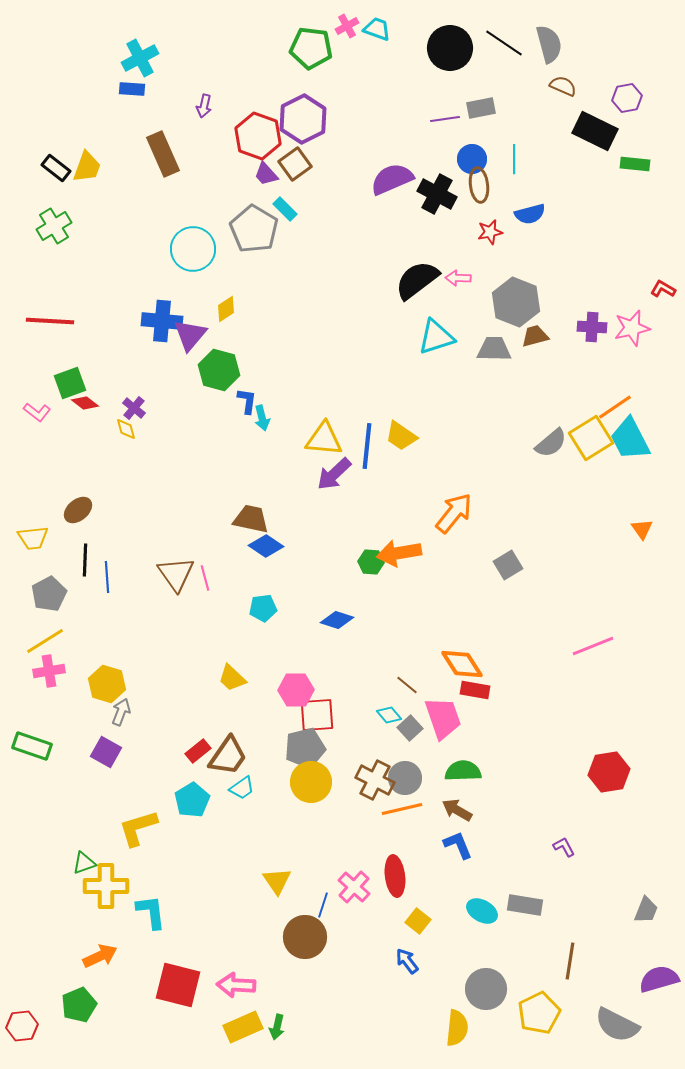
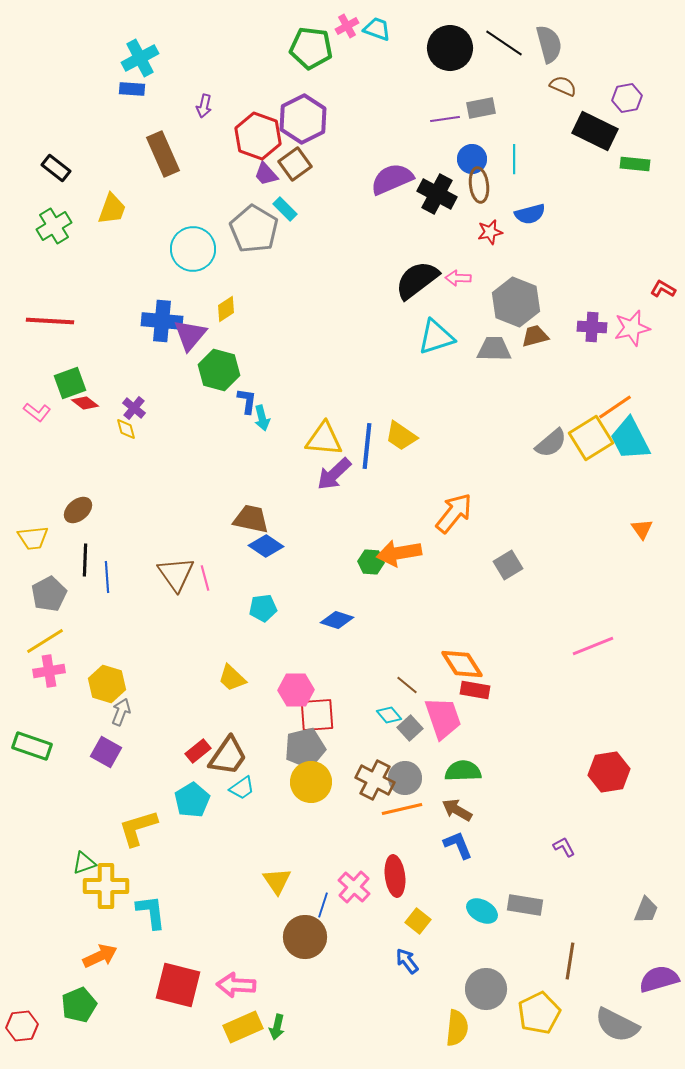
yellow trapezoid at (87, 167): moved 25 px right, 42 px down
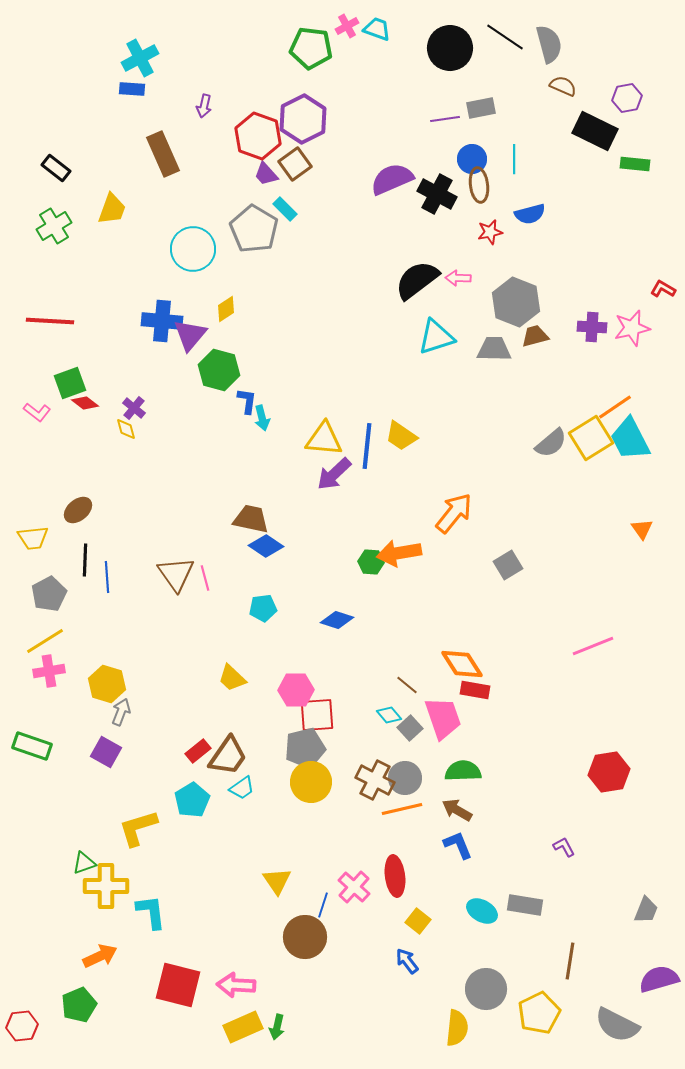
black line at (504, 43): moved 1 px right, 6 px up
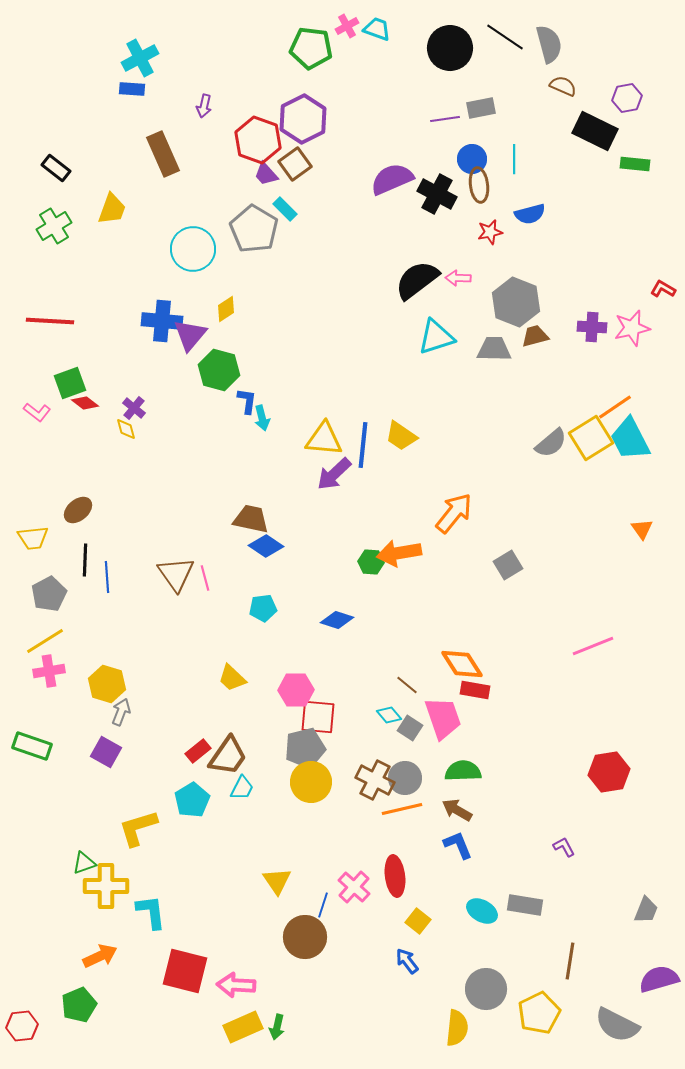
red hexagon at (258, 136): moved 4 px down
blue line at (367, 446): moved 4 px left, 1 px up
red square at (317, 715): moved 1 px right, 2 px down; rotated 9 degrees clockwise
gray square at (410, 728): rotated 15 degrees counterclockwise
cyan trapezoid at (242, 788): rotated 28 degrees counterclockwise
red square at (178, 985): moved 7 px right, 14 px up
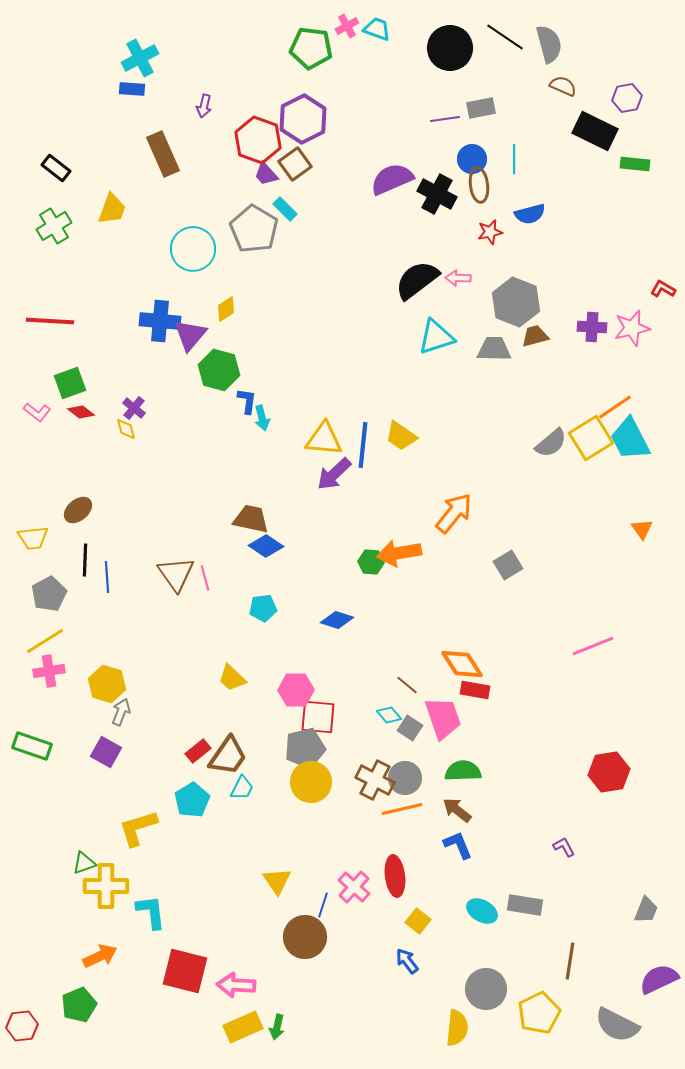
blue cross at (162, 321): moved 2 px left
red diamond at (85, 403): moved 4 px left, 9 px down
brown arrow at (457, 810): rotated 8 degrees clockwise
purple semicircle at (659, 979): rotated 9 degrees counterclockwise
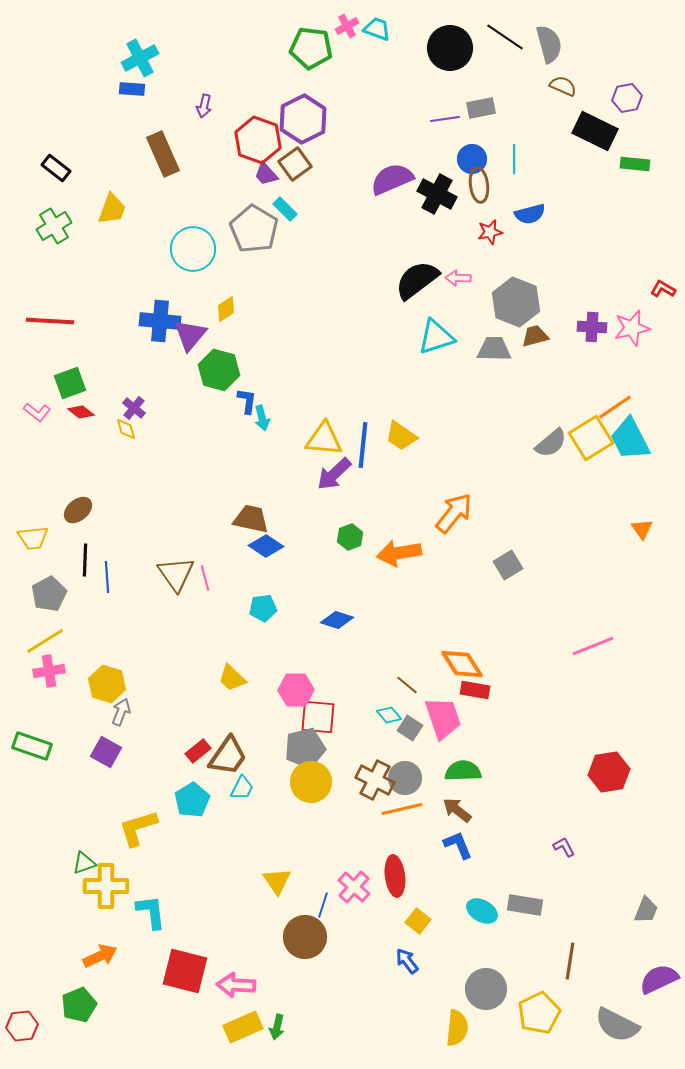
green hexagon at (371, 562): moved 21 px left, 25 px up; rotated 25 degrees counterclockwise
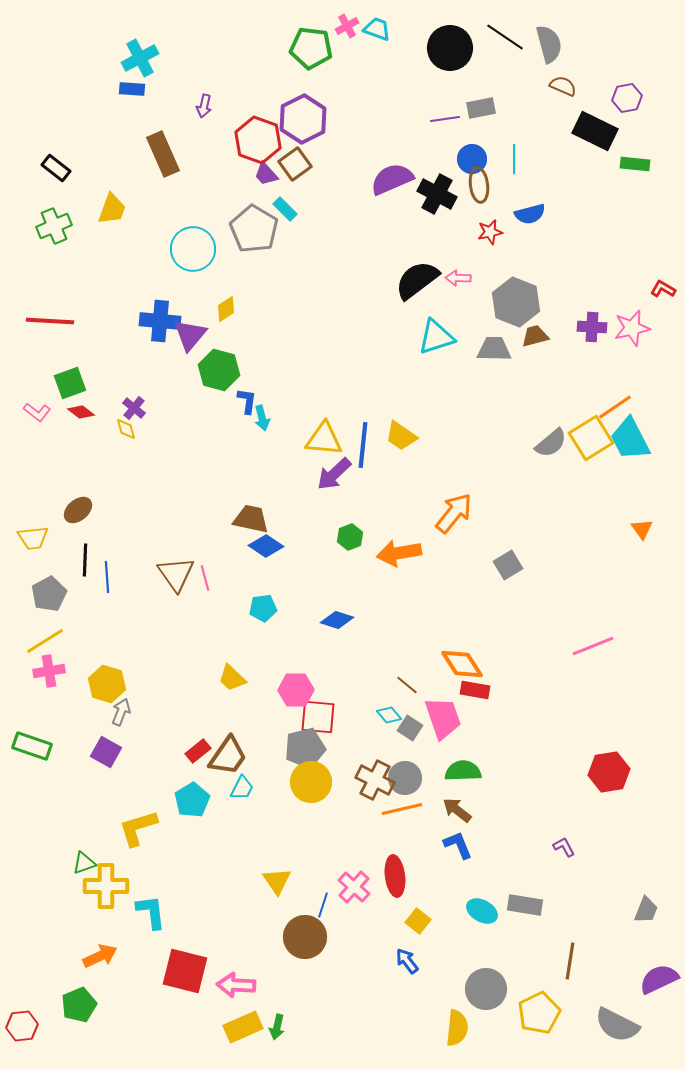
green cross at (54, 226): rotated 8 degrees clockwise
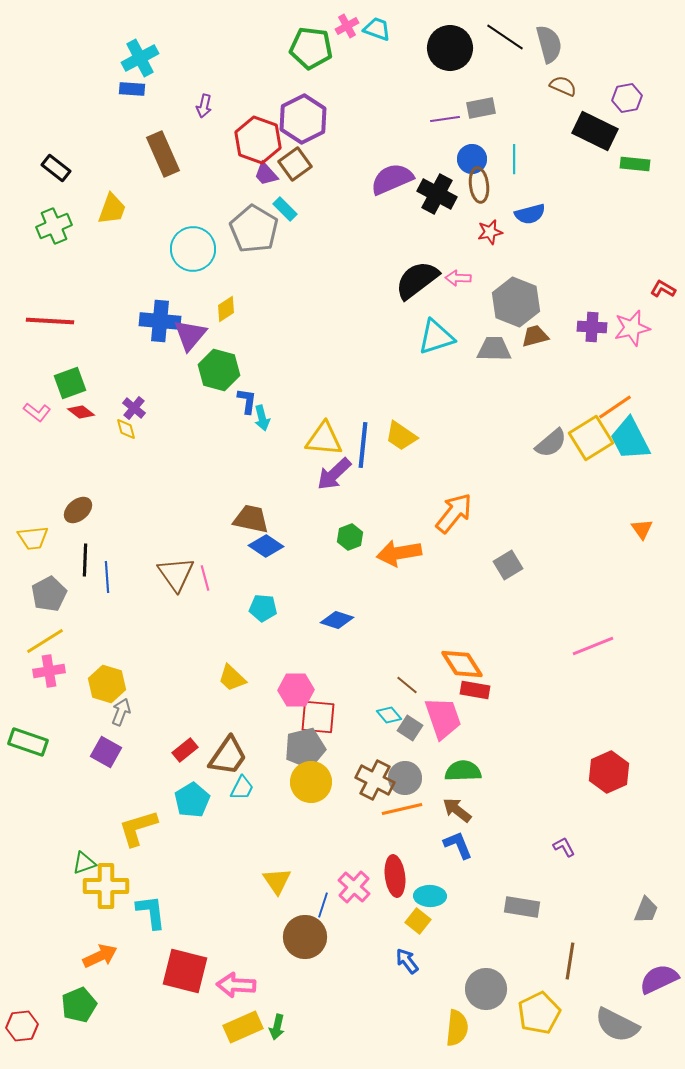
cyan pentagon at (263, 608): rotated 12 degrees clockwise
green rectangle at (32, 746): moved 4 px left, 4 px up
red rectangle at (198, 751): moved 13 px left, 1 px up
red hexagon at (609, 772): rotated 15 degrees counterclockwise
gray rectangle at (525, 905): moved 3 px left, 2 px down
cyan ellipse at (482, 911): moved 52 px left, 15 px up; rotated 28 degrees counterclockwise
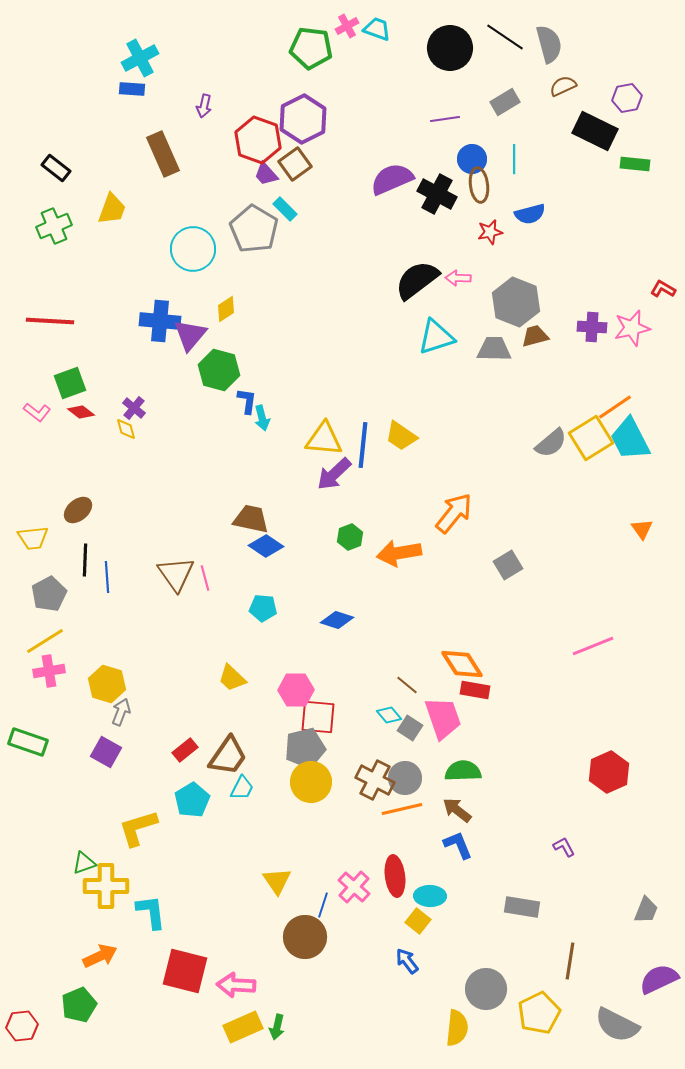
brown semicircle at (563, 86): rotated 48 degrees counterclockwise
gray rectangle at (481, 108): moved 24 px right, 6 px up; rotated 20 degrees counterclockwise
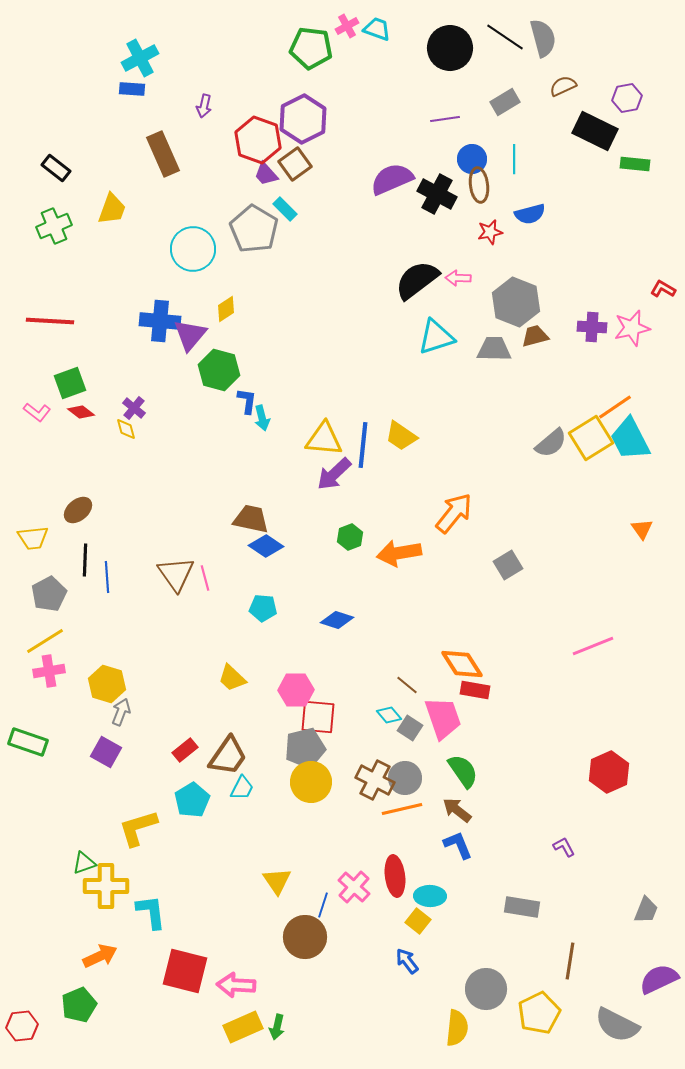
gray semicircle at (549, 44): moved 6 px left, 6 px up
green semicircle at (463, 771): rotated 57 degrees clockwise
